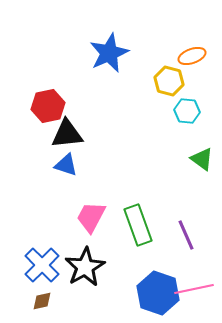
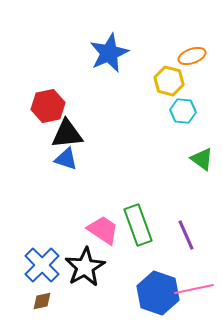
cyan hexagon: moved 4 px left
blue triangle: moved 6 px up
pink trapezoid: moved 12 px right, 13 px down; rotated 96 degrees clockwise
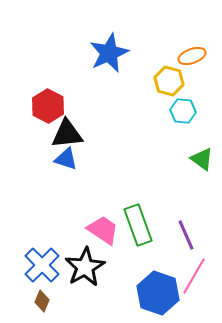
red hexagon: rotated 20 degrees counterclockwise
pink line: moved 13 px up; rotated 48 degrees counterclockwise
brown diamond: rotated 55 degrees counterclockwise
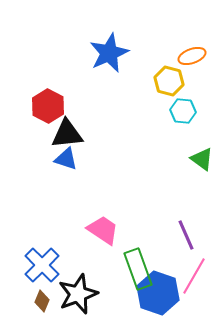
green rectangle: moved 44 px down
black star: moved 7 px left, 27 px down; rotated 9 degrees clockwise
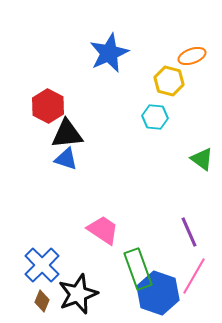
cyan hexagon: moved 28 px left, 6 px down
purple line: moved 3 px right, 3 px up
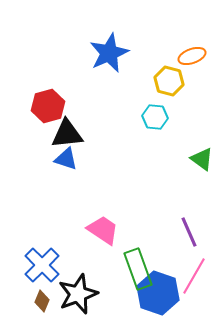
red hexagon: rotated 16 degrees clockwise
